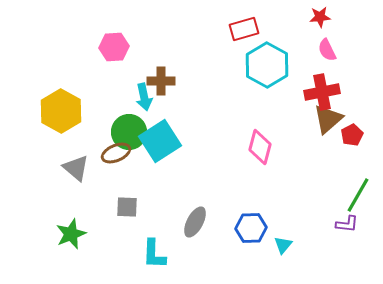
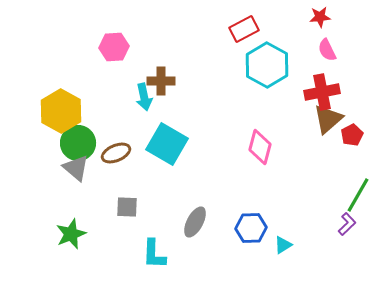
red rectangle: rotated 12 degrees counterclockwise
green circle: moved 51 px left, 11 px down
cyan square: moved 7 px right, 3 px down; rotated 27 degrees counterclockwise
purple L-shape: rotated 50 degrees counterclockwise
cyan triangle: rotated 18 degrees clockwise
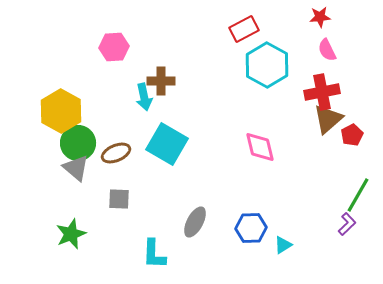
pink diamond: rotated 28 degrees counterclockwise
gray square: moved 8 px left, 8 px up
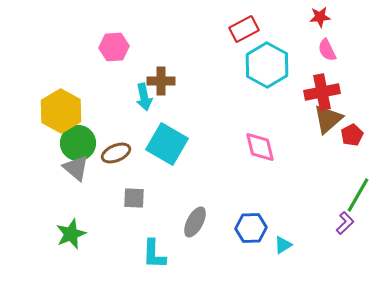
gray square: moved 15 px right, 1 px up
purple L-shape: moved 2 px left, 1 px up
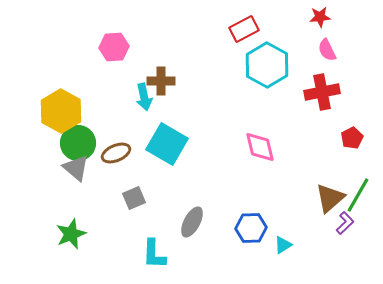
brown triangle: moved 2 px right, 79 px down
red pentagon: moved 3 px down
gray square: rotated 25 degrees counterclockwise
gray ellipse: moved 3 px left
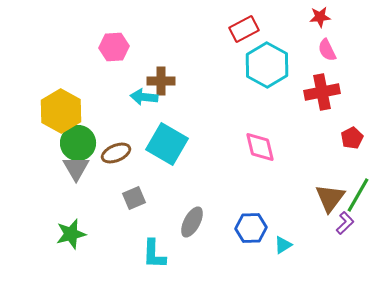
cyan arrow: rotated 108 degrees clockwise
gray triangle: rotated 20 degrees clockwise
brown triangle: rotated 12 degrees counterclockwise
green star: rotated 8 degrees clockwise
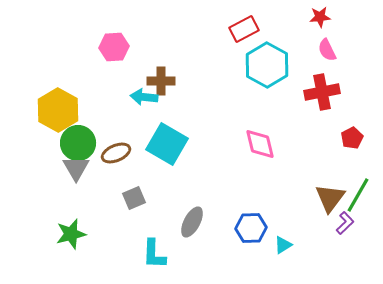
yellow hexagon: moved 3 px left, 1 px up
pink diamond: moved 3 px up
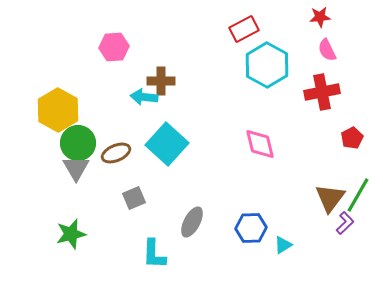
cyan square: rotated 12 degrees clockwise
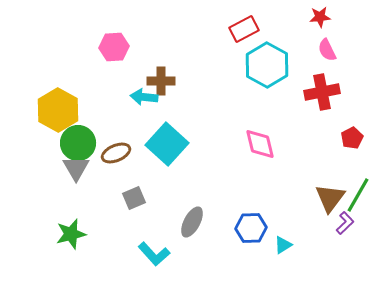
cyan L-shape: rotated 44 degrees counterclockwise
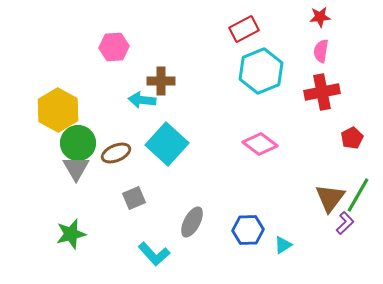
pink semicircle: moved 6 px left, 1 px down; rotated 35 degrees clockwise
cyan hexagon: moved 6 px left, 6 px down; rotated 9 degrees clockwise
cyan arrow: moved 2 px left, 3 px down
pink diamond: rotated 40 degrees counterclockwise
blue hexagon: moved 3 px left, 2 px down
